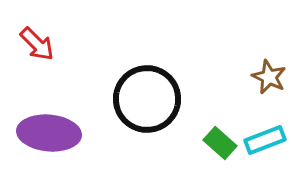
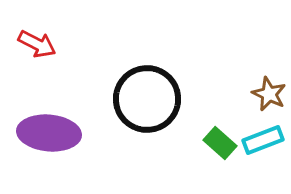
red arrow: rotated 18 degrees counterclockwise
brown star: moved 17 px down
cyan rectangle: moved 2 px left
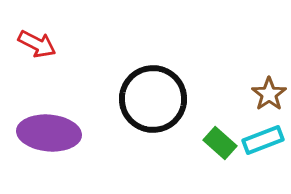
brown star: rotated 12 degrees clockwise
black circle: moved 6 px right
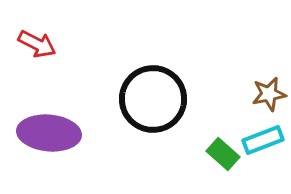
brown star: rotated 24 degrees clockwise
green rectangle: moved 3 px right, 11 px down
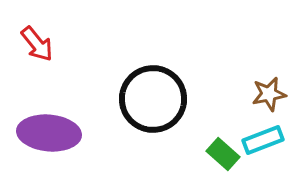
red arrow: rotated 24 degrees clockwise
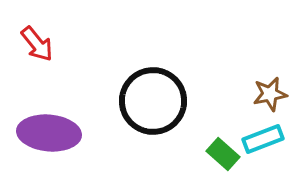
brown star: moved 1 px right
black circle: moved 2 px down
cyan rectangle: moved 1 px up
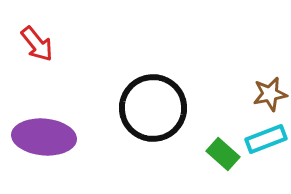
black circle: moved 7 px down
purple ellipse: moved 5 px left, 4 px down
cyan rectangle: moved 3 px right
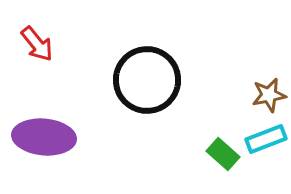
brown star: moved 1 px left, 1 px down
black circle: moved 6 px left, 28 px up
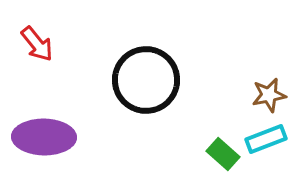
black circle: moved 1 px left
purple ellipse: rotated 4 degrees counterclockwise
